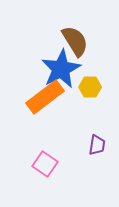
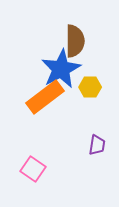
brown semicircle: rotated 32 degrees clockwise
pink square: moved 12 px left, 5 px down
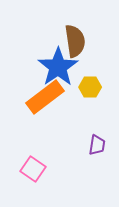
brown semicircle: rotated 8 degrees counterclockwise
blue star: moved 3 px left, 2 px up; rotated 6 degrees counterclockwise
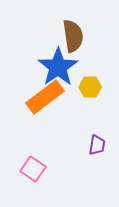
brown semicircle: moved 2 px left, 5 px up
